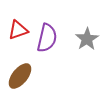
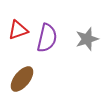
gray star: rotated 15 degrees clockwise
brown ellipse: moved 2 px right, 3 px down
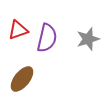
gray star: moved 1 px right
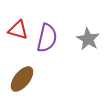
red triangle: rotated 35 degrees clockwise
gray star: rotated 25 degrees counterclockwise
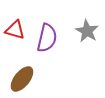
red triangle: moved 3 px left
gray star: moved 1 px left, 8 px up
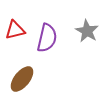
red triangle: rotated 30 degrees counterclockwise
